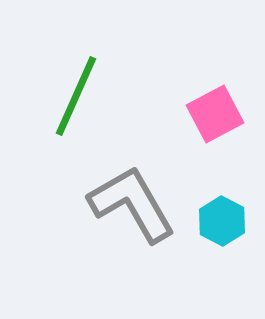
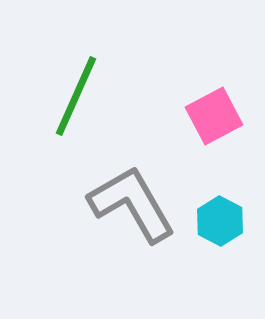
pink square: moved 1 px left, 2 px down
cyan hexagon: moved 2 px left
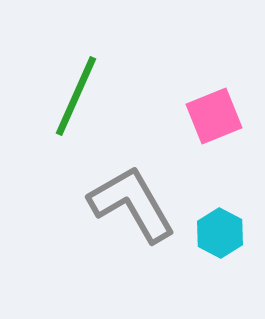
pink square: rotated 6 degrees clockwise
cyan hexagon: moved 12 px down
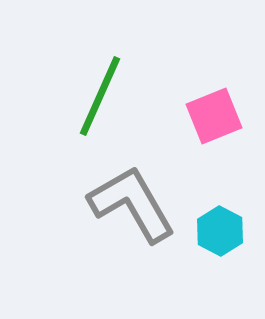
green line: moved 24 px right
cyan hexagon: moved 2 px up
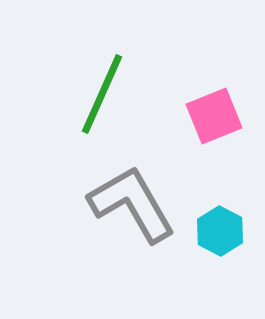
green line: moved 2 px right, 2 px up
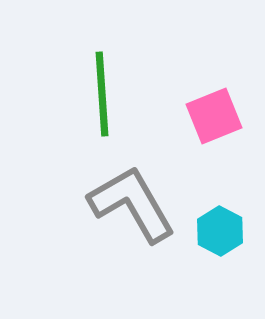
green line: rotated 28 degrees counterclockwise
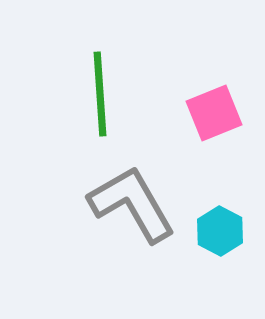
green line: moved 2 px left
pink square: moved 3 px up
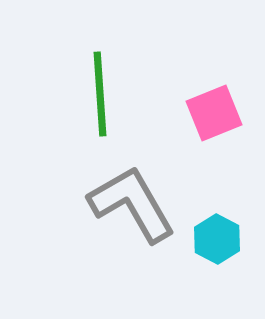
cyan hexagon: moved 3 px left, 8 px down
